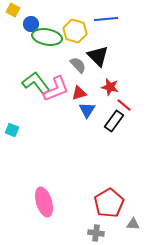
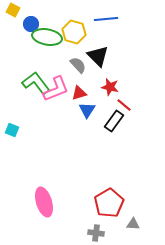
yellow hexagon: moved 1 px left, 1 px down
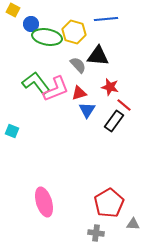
black triangle: rotated 40 degrees counterclockwise
cyan square: moved 1 px down
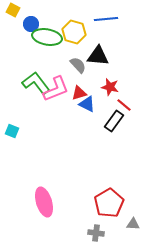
blue triangle: moved 6 px up; rotated 36 degrees counterclockwise
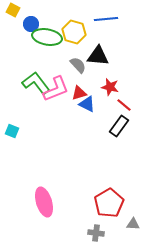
black rectangle: moved 5 px right, 5 px down
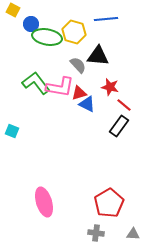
pink L-shape: moved 4 px right, 2 px up; rotated 32 degrees clockwise
gray triangle: moved 10 px down
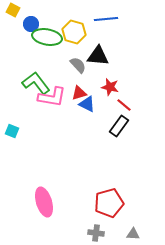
pink L-shape: moved 8 px left, 10 px down
red pentagon: rotated 16 degrees clockwise
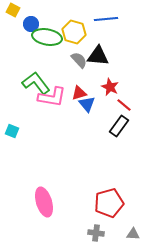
gray semicircle: moved 1 px right, 5 px up
red star: rotated 12 degrees clockwise
blue triangle: rotated 24 degrees clockwise
